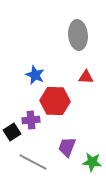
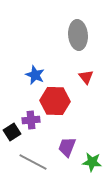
red triangle: rotated 49 degrees clockwise
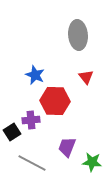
gray line: moved 1 px left, 1 px down
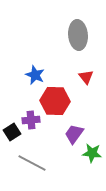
purple trapezoid: moved 7 px right, 13 px up; rotated 15 degrees clockwise
green star: moved 9 px up
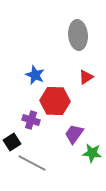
red triangle: rotated 35 degrees clockwise
purple cross: rotated 24 degrees clockwise
black square: moved 10 px down
